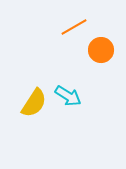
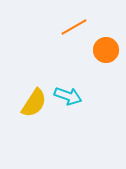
orange circle: moved 5 px right
cyan arrow: rotated 12 degrees counterclockwise
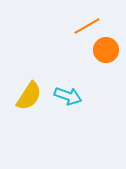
orange line: moved 13 px right, 1 px up
yellow semicircle: moved 5 px left, 7 px up
